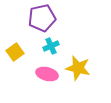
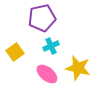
pink ellipse: rotated 25 degrees clockwise
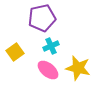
pink ellipse: moved 1 px right, 4 px up
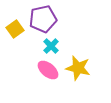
purple pentagon: moved 1 px right, 1 px down
cyan cross: rotated 21 degrees counterclockwise
yellow square: moved 23 px up
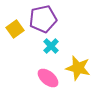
pink ellipse: moved 8 px down
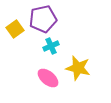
cyan cross: rotated 21 degrees clockwise
